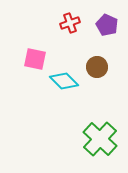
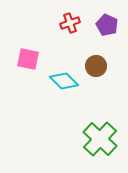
pink square: moved 7 px left
brown circle: moved 1 px left, 1 px up
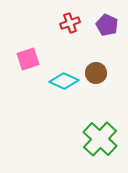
pink square: rotated 30 degrees counterclockwise
brown circle: moved 7 px down
cyan diamond: rotated 20 degrees counterclockwise
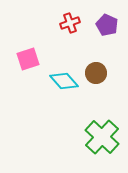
cyan diamond: rotated 24 degrees clockwise
green cross: moved 2 px right, 2 px up
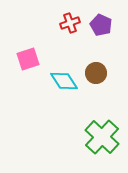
purple pentagon: moved 6 px left
cyan diamond: rotated 8 degrees clockwise
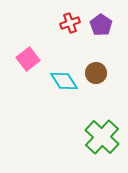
purple pentagon: rotated 10 degrees clockwise
pink square: rotated 20 degrees counterclockwise
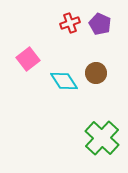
purple pentagon: moved 1 px left, 1 px up; rotated 10 degrees counterclockwise
green cross: moved 1 px down
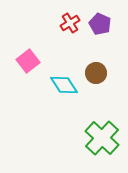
red cross: rotated 12 degrees counterclockwise
pink square: moved 2 px down
cyan diamond: moved 4 px down
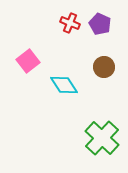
red cross: rotated 36 degrees counterclockwise
brown circle: moved 8 px right, 6 px up
